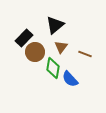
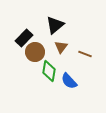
green diamond: moved 4 px left, 3 px down
blue semicircle: moved 1 px left, 2 px down
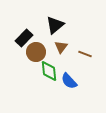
brown circle: moved 1 px right
green diamond: rotated 15 degrees counterclockwise
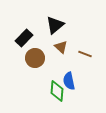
brown triangle: rotated 24 degrees counterclockwise
brown circle: moved 1 px left, 6 px down
green diamond: moved 8 px right, 20 px down; rotated 10 degrees clockwise
blue semicircle: rotated 30 degrees clockwise
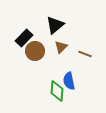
brown triangle: rotated 32 degrees clockwise
brown circle: moved 7 px up
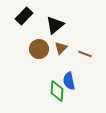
black rectangle: moved 22 px up
brown triangle: moved 1 px down
brown circle: moved 4 px right, 2 px up
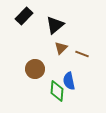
brown circle: moved 4 px left, 20 px down
brown line: moved 3 px left
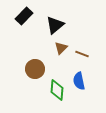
blue semicircle: moved 10 px right
green diamond: moved 1 px up
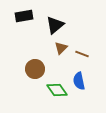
black rectangle: rotated 36 degrees clockwise
green diamond: rotated 40 degrees counterclockwise
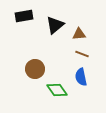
brown triangle: moved 18 px right, 14 px up; rotated 40 degrees clockwise
blue semicircle: moved 2 px right, 4 px up
